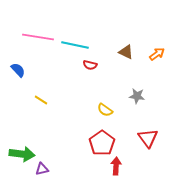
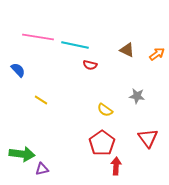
brown triangle: moved 1 px right, 2 px up
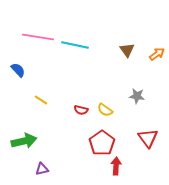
brown triangle: rotated 28 degrees clockwise
red semicircle: moved 9 px left, 45 px down
green arrow: moved 2 px right, 13 px up; rotated 20 degrees counterclockwise
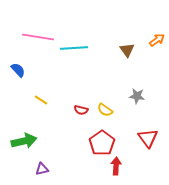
cyan line: moved 1 px left, 3 px down; rotated 16 degrees counterclockwise
orange arrow: moved 14 px up
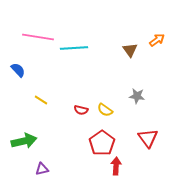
brown triangle: moved 3 px right
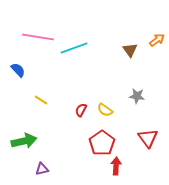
cyan line: rotated 16 degrees counterclockwise
red semicircle: rotated 104 degrees clockwise
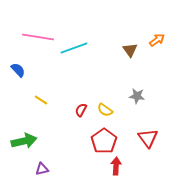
red pentagon: moved 2 px right, 2 px up
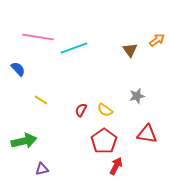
blue semicircle: moved 1 px up
gray star: rotated 21 degrees counterclockwise
red triangle: moved 1 px left, 4 px up; rotated 45 degrees counterclockwise
red arrow: rotated 24 degrees clockwise
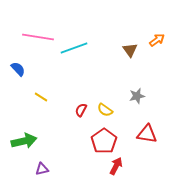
yellow line: moved 3 px up
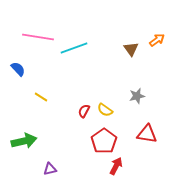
brown triangle: moved 1 px right, 1 px up
red semicircle: moved 3 px right, 1 px down
purple triangle: moved 8 px right
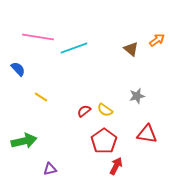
brown triangle: rotated 14 degrees counterclockwise
red semicircle: rotated 24 degrees clockwise
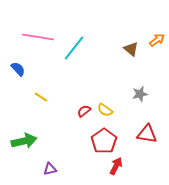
cyan line: rotated 32 degrees counterclockwise
gray star: moved 3 px right, 2 px up
